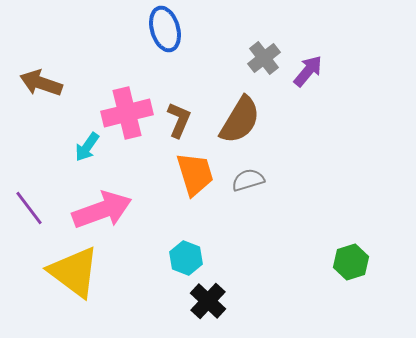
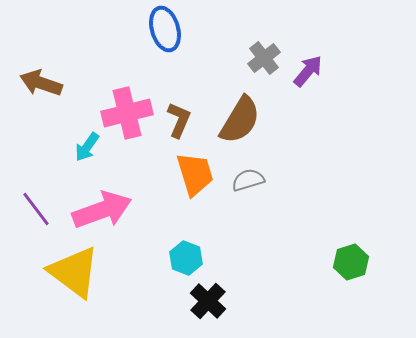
purple line: moved 7 px right, 1 px down
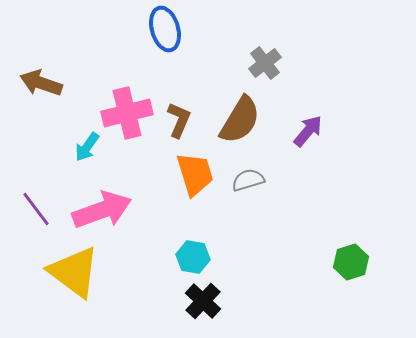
gray cross: moved 1 px right, 5 px down
purple arrow: moved 60 px down
cyan hexagon: moved 7 px right, 1 px up; rotated 12 degrees counterclockwise
black cross: moved 5 px left
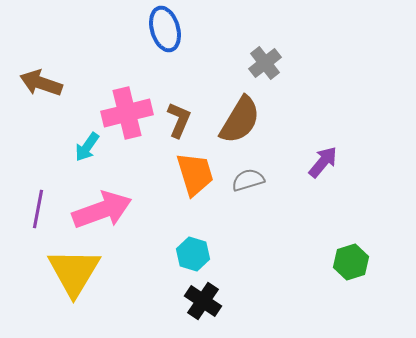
purple arrow: moved 15 px right, 31 px down
purple line: moved 2 px right; rotated 48 degrees clockwise
cyan hexagon: moved 3 px up; rotated 8 degrees clockwise
yellow triangle: rotated 24 degrees clockwise
black cross: rotated 9 degrees counterclockwise
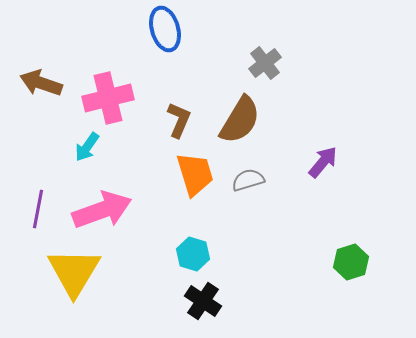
pink cross: moved 19 px left, 15 px up
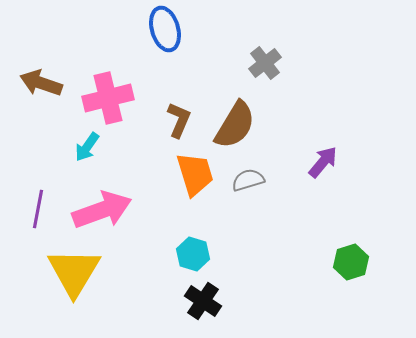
brown semicircle: moved 5 px left, 5 px down
